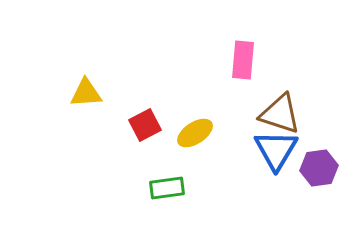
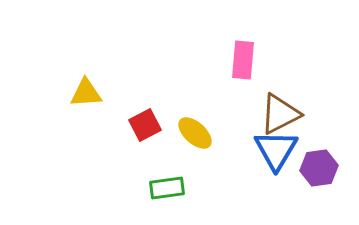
brown triangle: rotated 45 degrees counterclockwise
yellow ellipse: rotated 75 degrees clockwise
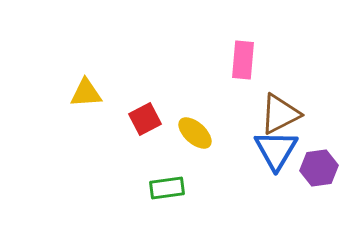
red square: moved 6 px up
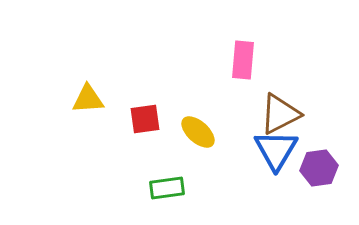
yellow triangle: moved 2 px right, 6 px down
red square: rotated 20 degrees clockwise
yellow ellipse: moved 3 px right, 1 px up
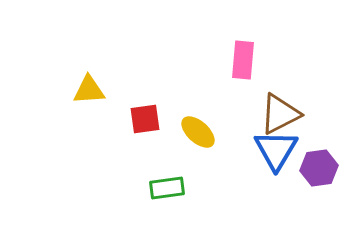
yellow triangle: moved 1 px right, 9 px up
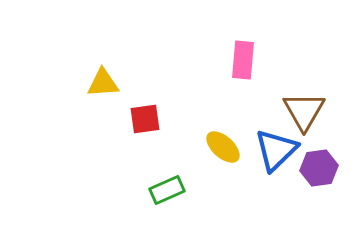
yellow triangle: moved 14 px right, 7 px up
brown triangle: moved 24 px right, 3 px up; rotated 33 degrees counterclockwise
yellow ellipse: moved 25 px right, 15 px down
blue triangle: rotated 15 degrees clockwise
green rectangle: moved 2 px down; rotated 16 degrees counterclockwise
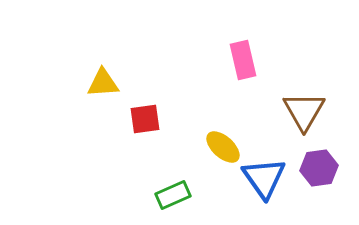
pink rectangle: rotated 18 degrees counterclockwise
blue triangle: moved 12 px left, 28 px down; rotated 21 degrees counterclockwise
green rectangle: moved 6 px right, 5 px down
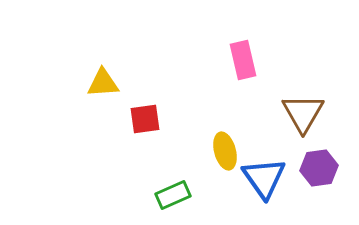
brown triangle: moved 1 px left, 2 px down
yellow ellipse: moved 2 px right, 4 px down; rotated 33 degrees clockwise
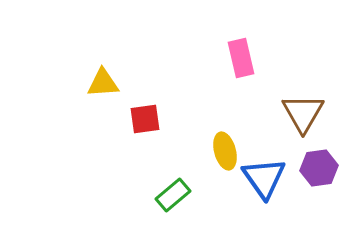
pink rectangle: moved 2 px left, 2 px up
green rectangle: rotated 16 degrees counterclockwise
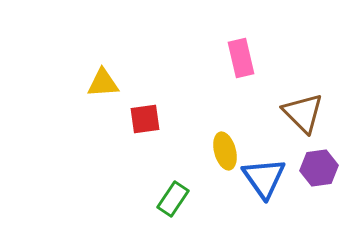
brown triangle: rotated 15 degrees counterclockwise
green rectangle: moved 4 px down; rotated 16 degrees counterclockwise
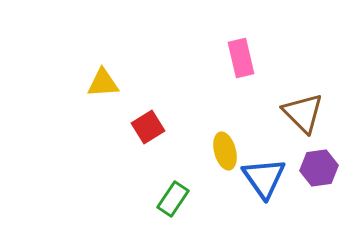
red square: moved 3 px right, 8 px down; rotated 24 degrees counterclockwise
